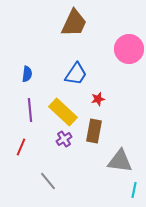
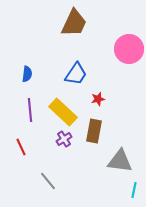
red line: rotated 48 degrees counterclockwise
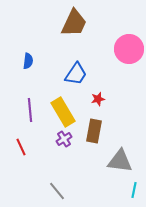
blue semicircle: moved 1 px right, 13 px up
yellow rectangle: rotated 16 degrees clockwise
gray line: moved 9 px right, 10 px down
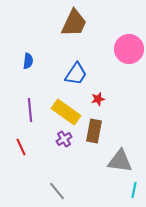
yellow rectangle: moved 3 px right; rotated 24 degrees counterclockwise
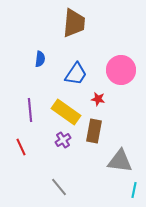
brown trapezoid: rotated 20 degrees counterclockwise
pink circle: moved 8 px left, 21 px down
blue semicircle: moved 12 px right, 2 px up
red star: rotated 24 degrees clockwise
purple cross: moved 1 px left, 1 px down
gray line: moved 2 px right, 4 px up
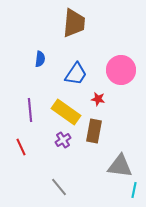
gray triangle: moved 5 px down
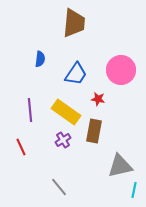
gray triangle: rotated 20 degrees counterclockwise
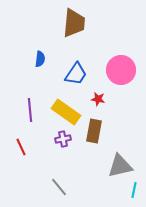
purple cross: moved 1 px up; rotated 21 degrees clockwise
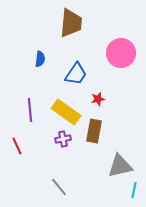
brown trapezoid: moved 3 px left
pink circle: moved 17 px up
red star: rotated 24 degrees counterclockwise
red line: moved 4 px left, 1 px up
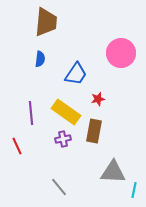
brown trapezoid: moved 25 px left, 1 px up
purple line: moved 1 px right, 3 px down
gray triangle: moved 7 px left, 6 px down; rotated 16 degrees clockwise
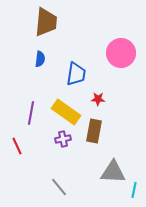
blue trapezoid: rotated 25 degrees counterclockwise
red star: rotated 16 degrees clockwise
purple line: rotated 15 degrees clockwise
